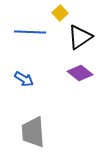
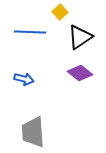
yellow square: moved 1 px up
blue arrow: rotated 18 degrees counterclockwise
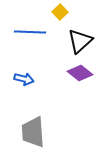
black triangle: moved 4 px down; rotated 8 degrees counterclockwise
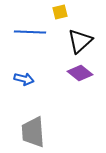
yellow square: rotated 28 degrees clockwise
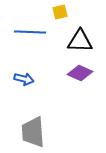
black triangle: rotated 44 degrees clockwise
purple diamond: rotated 15 degrees counterclockwise
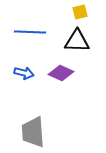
yellow square: moved 20 px right
black triangle: moved 3 px left
purple diamond: moved 19 px left
blue arrow: moved 6 px up
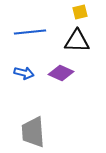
blue line: rotated 8 degrees counterclockwise
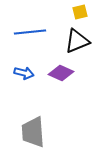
black triangle: rotated 24 degrees counterclockwise
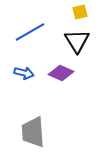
blue line: rotated 24 degrees counterclockwise
black triangle: rotated 40 degrees counterclockwise
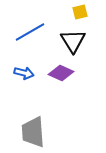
black triangle: moved 4 px left
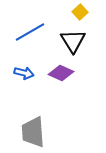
yellow square: rotated 28 degrees counterclockwise
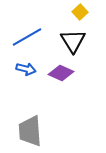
blue line: moved 3 px left, 5 px down
blue arrow: moved 2 px right, 4 px up
gray trapezoid: moved 3 px left, 1 px up
